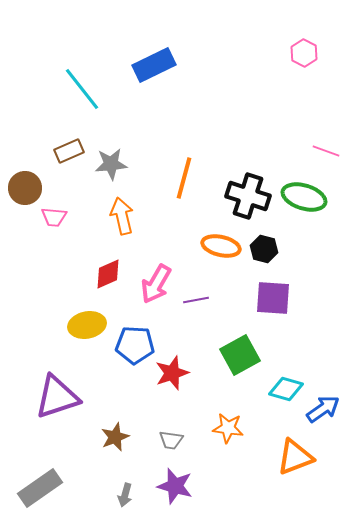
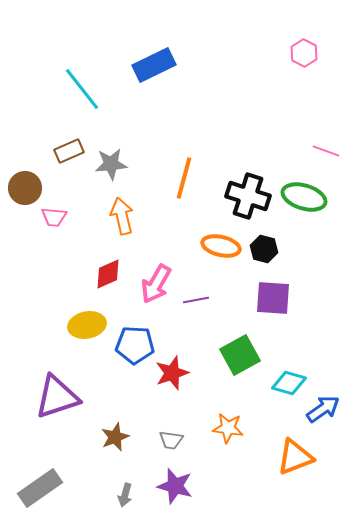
cyan diamond: moved 3 px right, 6 px up
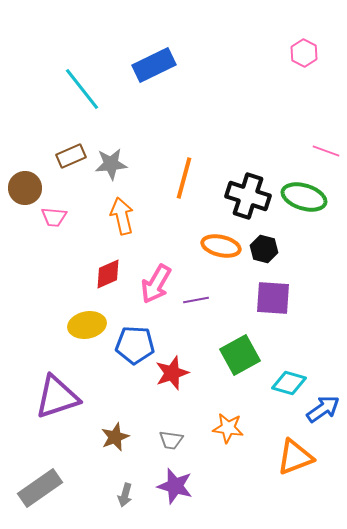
brown rectangle: moved 2 px right, 5 px down
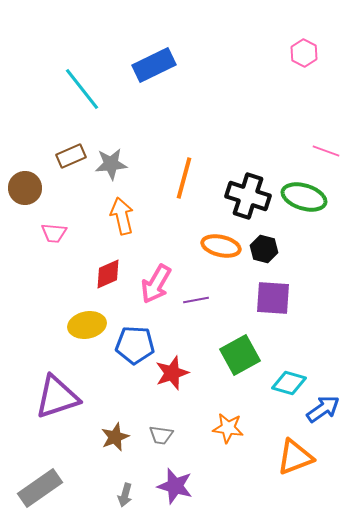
pink trapezoid: moved 16 px down
gray trapezoid: moved 10 px left, 5 px up
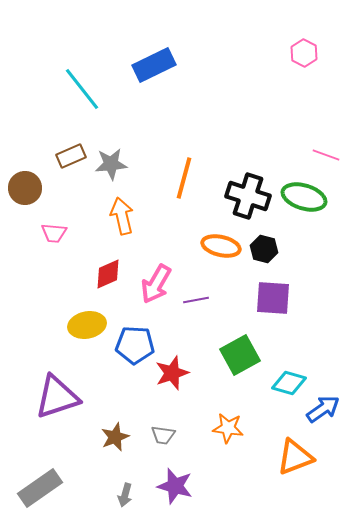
pink line: moved 4 px down
gray trapezoid: moved 2 px right
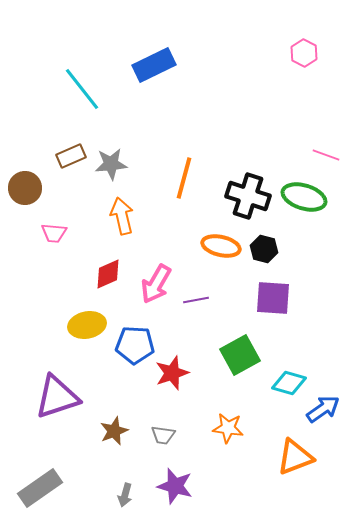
brown star: moved 1 px left, 6 px up
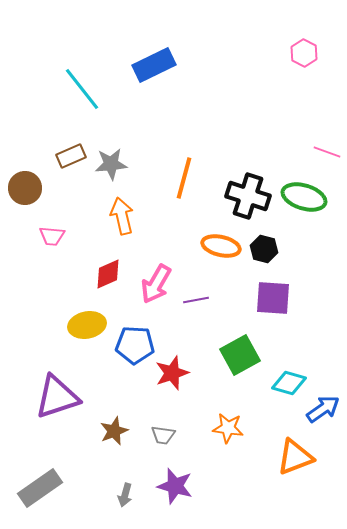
pink line: moved 1 px right, 3 px up
pink trapezoid: moved 2 px left, 3 px down
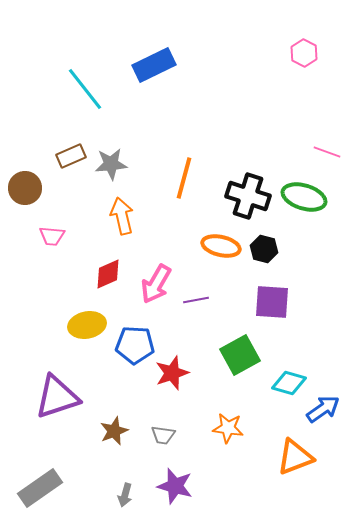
cyan line: moved 3 px right
purple square: moved 1 px left, 4 px down
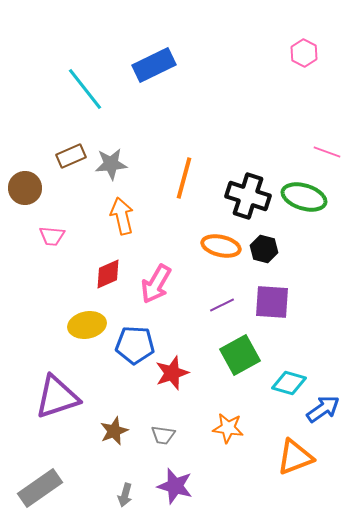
purple line: moved 26 px right, 5 px down; rotated 15 degrees counterclockwise
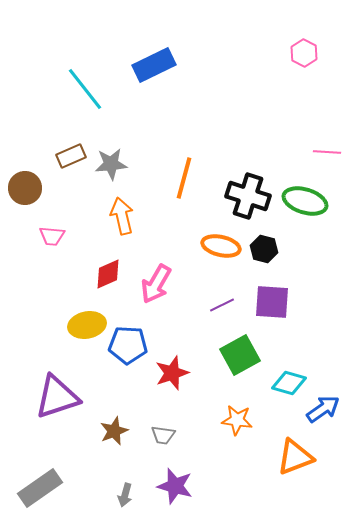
pink line: rotated 16 degrees counterclockwise
green ellipse: moved 1 px right, 4 px down
blue pentagon: moved 7 px left
orange star: moved 9 px right, 8 px up
